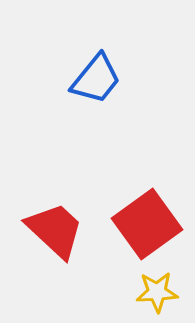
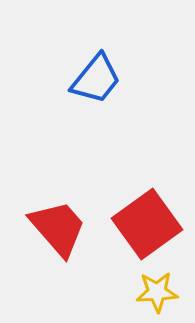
red trapezoid: moved 3 px right, 2 px up; rotated 6 degrees clockwise
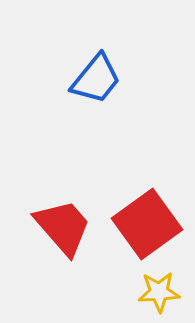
red trapezoid: moved 5 px right, 1 px up
yellow star: moved 2 px right
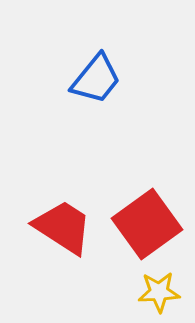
red trapezoid: rotated 16 degrees counterclockwise
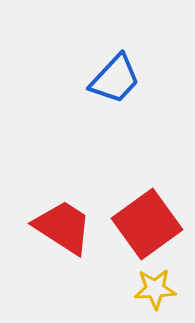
blue trapezoid: moved 19 px right; rotated 4 degrees clockwise
yellow star: moved 4 px left, 3 px up
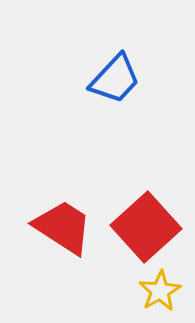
red square: moved 1 px left, 3 px down; rotated 6 degrees counterclockwise
yellow star: moved 5 px right, 2 px down; rotated 27 degrees counterclockwise
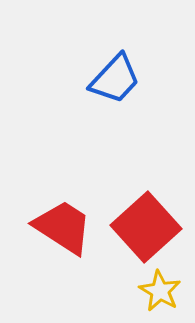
yellow star: rotated 12 degrees counterclockwise
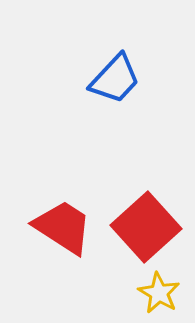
yellow star: moved 1 px left, 2 px down
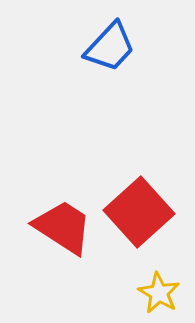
blue trapezoid: moved 5 px left, 32 px up
red square: moved 7 px left, 15 px up
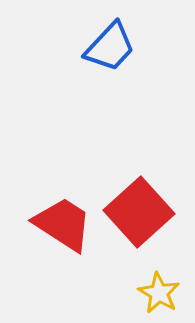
red trapezoid: moved 3 px up
